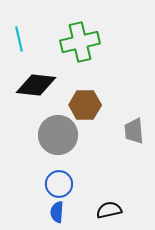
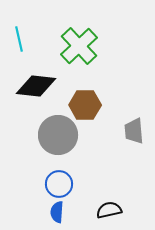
green cross: moved 1 px left, 4 px down; rotated 30 degrees counterclockwise
black diamond: moved 1 px down
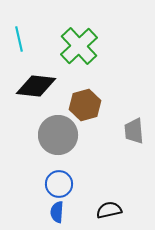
brown hexagon: rotated 16 degrees counterclockwise
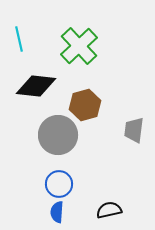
gray trapezoid: moved 1 px up; rotated 12 degrees clockwise
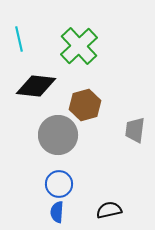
gray trapezoid: moved 1 px right
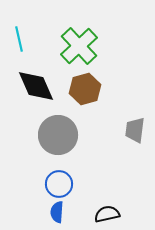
black diamond: rotated 60 degrees clockwise
brown hexagon: moved 16 px up
black semicircle: moved 2 px left, 4 px down
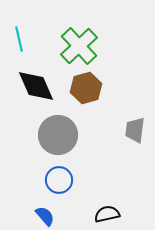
brown hexagon: moved 1 px right, 1 px up
blue circle: moved 4 px up
blue semicircle: moved 12 px left, 4 px down; rotated 135 degrees clockwise
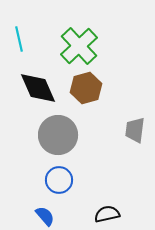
black diamond: moved 2 px right, 2 px down
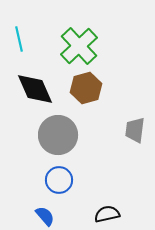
black diamond: moved 3 px left, 1 px down
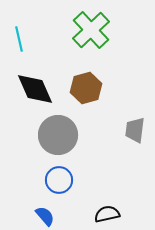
green cross: moved 12 px right, 16 px up
